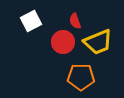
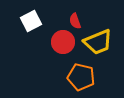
orange pentagon: rotated 12 degrees clockwise
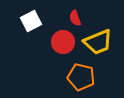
red semicircle: moved 3 px up
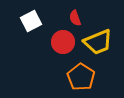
orange pentagon: rotated 20 degrees clockwise
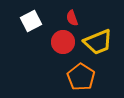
red semicircle: moved 3 px left
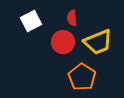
red semicircle: rotated 14 degrees clockwise
orange pentagon: moved 1 px right
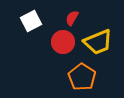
red semicircle: rotated 35 degrees clockwise
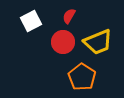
red semicircle: moved 3 px left, 2 px up
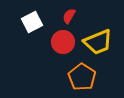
white square: moved 1 px right, 1 px down
